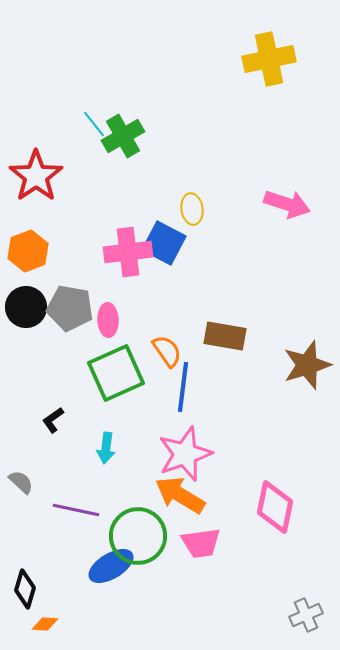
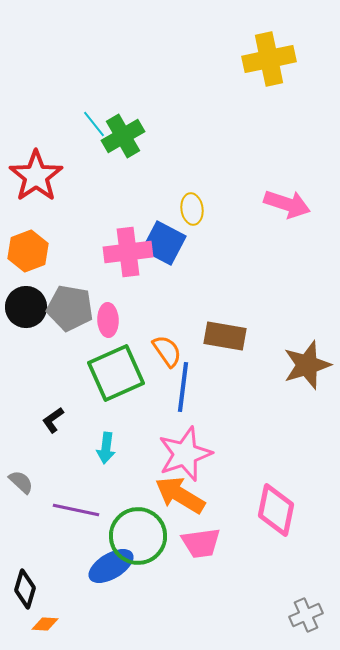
pink diamond: moved 1 px right, 3 px down
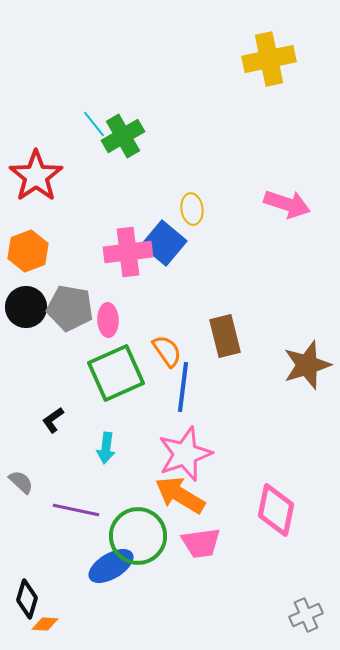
blue square: rotated 12 degrees clockwise
brown rectangle: rotated 66 degrees clockwise
black diamond: moved 2 px right, 10 px down
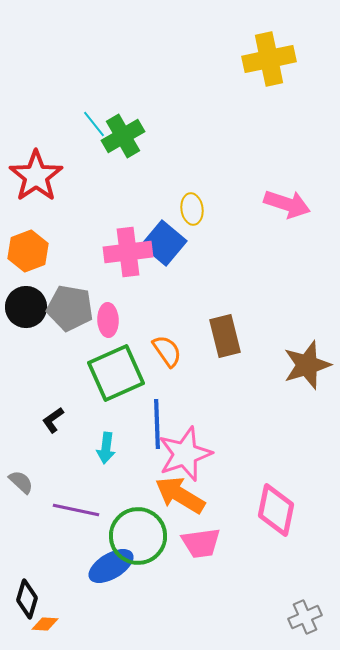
blue line: moved 26 px left, 37 px down; rotated 9 degrees counterclockwise
gray cross: moved 1 px left, 2 px down
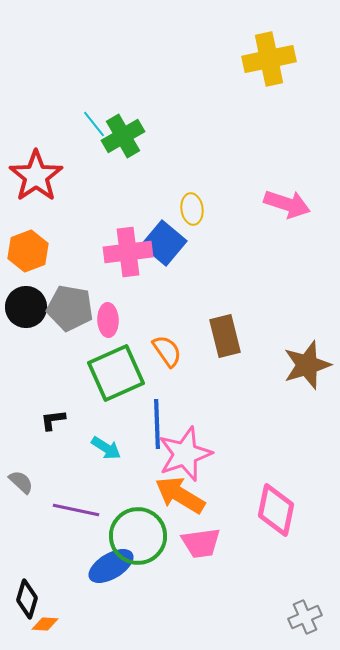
black L-shape: rotated 28 degrees clockwise
cyan arrow: rotated 64 degrees counterclockwise
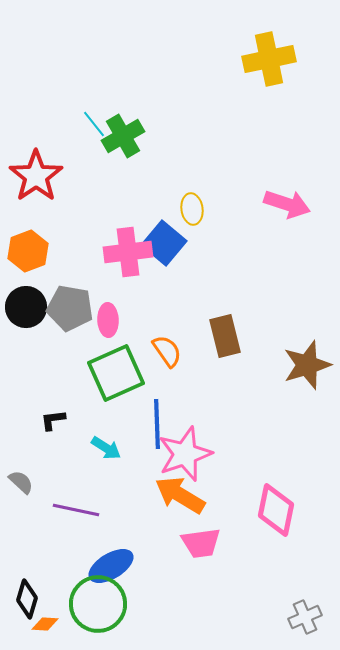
green circle: moved 40 px left, 68 px down
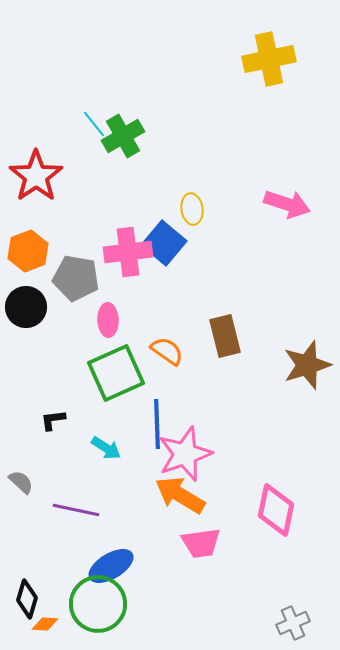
gray pentagon: moved 6 px right, 30 px up
orange semicircle: rotated 20 degrees counterclockwise
gray cross: moved 12 px left, 6 px down
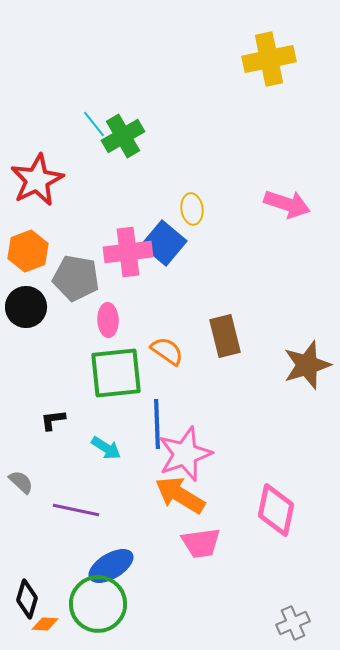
red star: moved 1 px right, 4 px down; rotated 8 degrees clockwise
green square: rotated 18 degrees clockwise
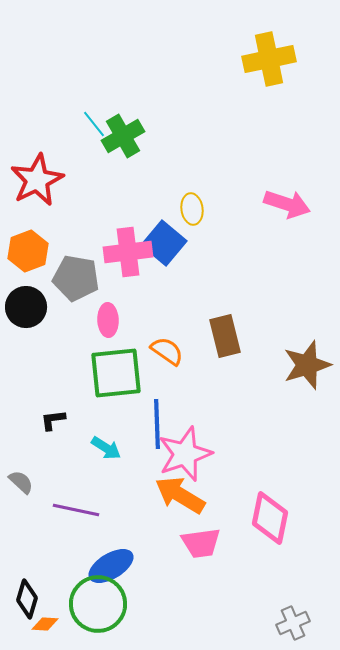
pink diamond: moved 6 px left, 8 px down
